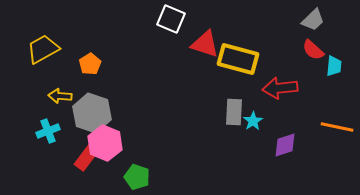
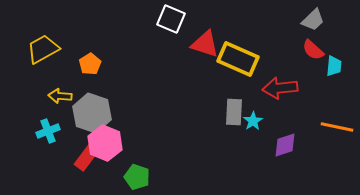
yellow rectangle: rotated 9 degrees clockwise
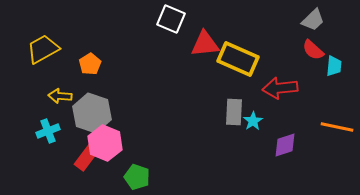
red triangle: rotated 24 degrees counterclockwise
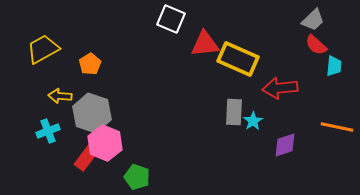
red semicircle: moved 3 px right, 5 px up
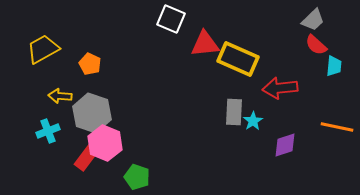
orange pentagon: rotated 15 degrees counterclockwise
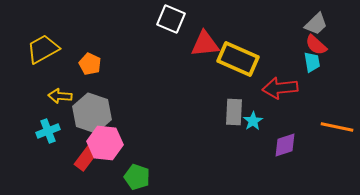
gray trapezoid: moved 3 px right, 4 px down
cyan trapezoid: moved 22 px left, 4 px up; rotated 15 degrees counterclockwise
pink hexagon: rotated 16 degrees counterclockwise
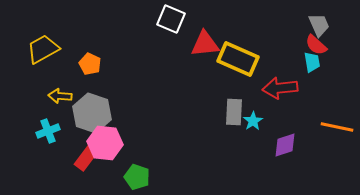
gray trapezoid: moved 3 px right, 1 px down; rotated 70 degrees counterclockwise
